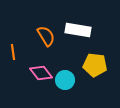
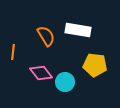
orange line: rotated 14 degrees clockwise
cyan circle: moved 2 px down
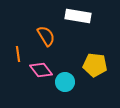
white rectangle: moved 14 px up
orange line: moved 5 px right, 2 px down; rotated 14 degrees counterclockwise
pink diamond: moved 3 px up
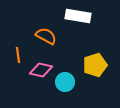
orange semicircle: rotated 30 degrees counterclockwise
orange line: moved 1 px down
yellow pentagon: rotated 25 degrees counterclockwise
pink diamond: rotated 40 degrees counterclockwise
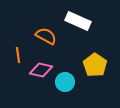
white rectangle: moved 5 px down; rotated 15 degrees clockwise
yellow pentagon: rotated 20 degrees counterclockwise
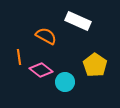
orange line: moved 1 px right, 2 px down
pink diamond: rotated 25 degrees clockwise
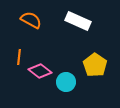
orange semicircle: moved 15 px left, 16 px up
orange line: rotated 14 degrees clockwise
pink diamond: moved 1 px left, 1 px down
cyan circle: moved 1 px right
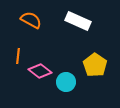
orange line: moved 1 px left, 1 px up
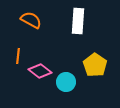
white rectangle: rotated 70 degrees clockwise
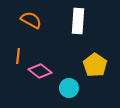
cyan circle: moved 3 px right, 6 px down
